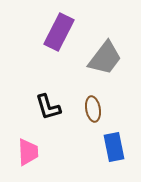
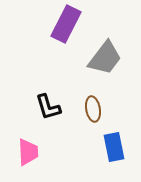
purple rectangle: moved 7 px right, 8 px up
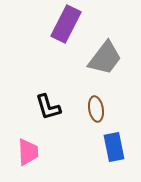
brown ellipse: moved 3 px right
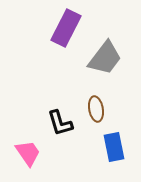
purple rectangle: moved 4 px down
black L-shape: moved 12 px right, 16 px down
pink trapezoid: moved 1 px down; rotated 32 degrees counterclockwise
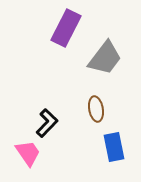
black L-shape: moved 13 px left; rotated 120 degrees counterclockwise
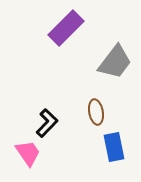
purple rectangle: rotated 18 degrees clockwise
gray trapezoid: moved 10 px right, 4 px down
brown ellipse: moved 3 px down
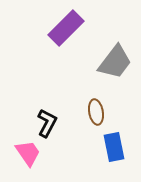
black L-shape: rotated 16 degrees counterclockwise
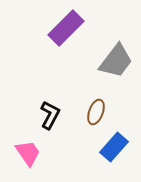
gray trapezoid: moved 1 px right, 1 px up
brown ellipse: rotated 30 degrees clockwise
black L-shape: moved 3 px right, 8 px up
blue rectangle: rotated 52 degrees clockwise
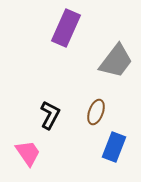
purple rectangle: rotated 21 degrees counterclockwise
blue rectangle: rotated 20 degrees counterclockwise
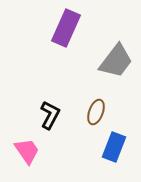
pink trapezoid: moved 1 px left, 2 px up
